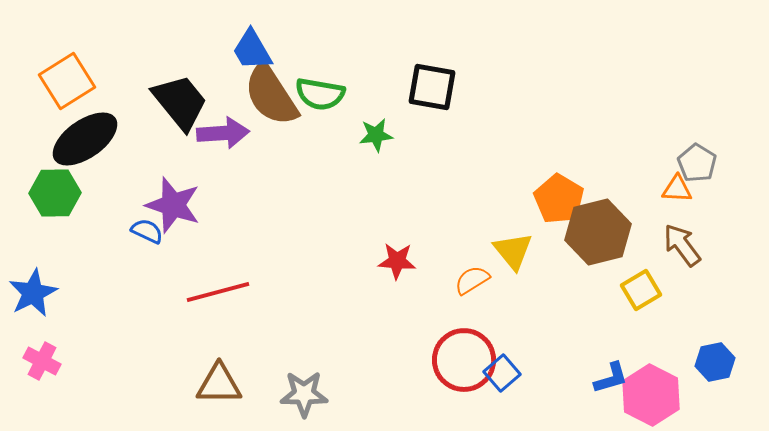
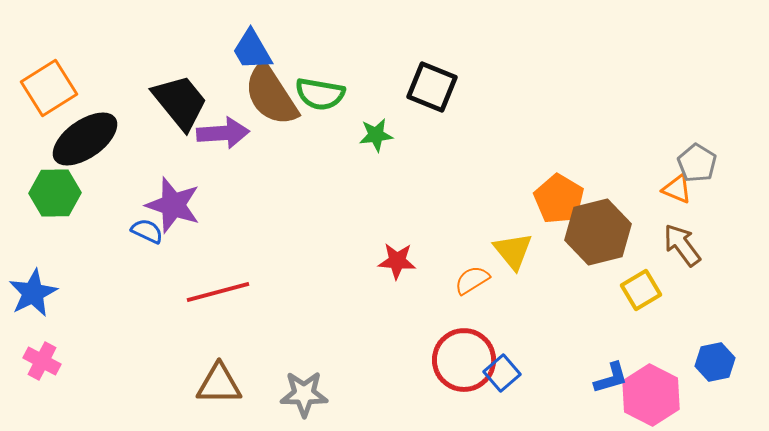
orange square: moved 18 px left, 7 px down
black square: rotated 12 degrees clockwise
orange triangle: rotated 20 degrees clockwise
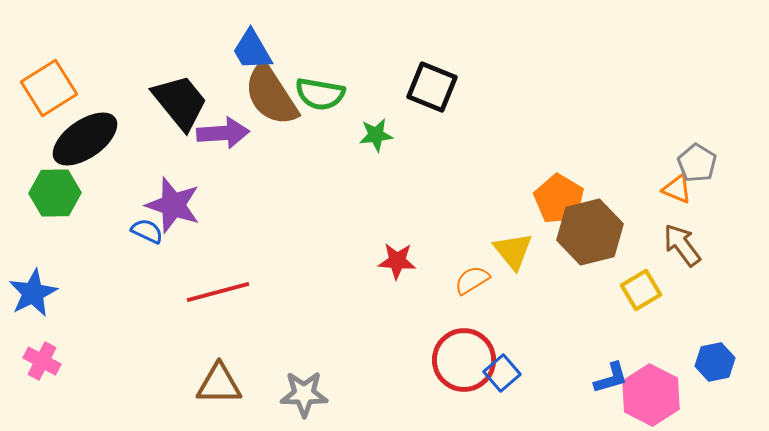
brown hexagon: moved 8 px left
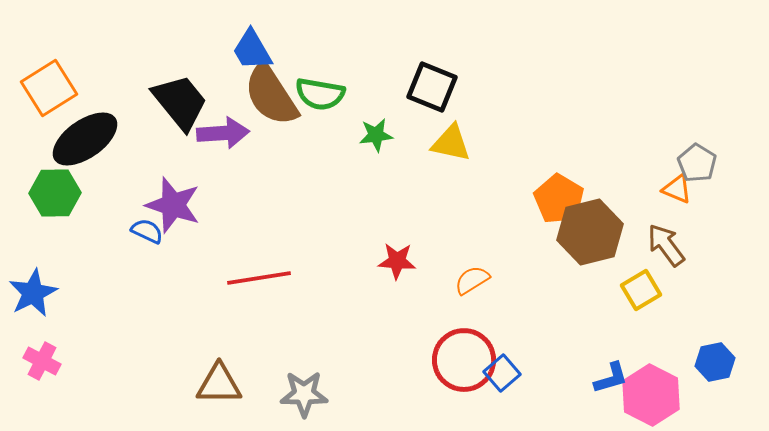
brown arrow: moved 16 px left
yellow triangle: moved 62 px left, 108 px up; rotated 39 degrees counterclockwise
red line: moved 41 px right, 14 px up; rotated 6 degrees clockwise
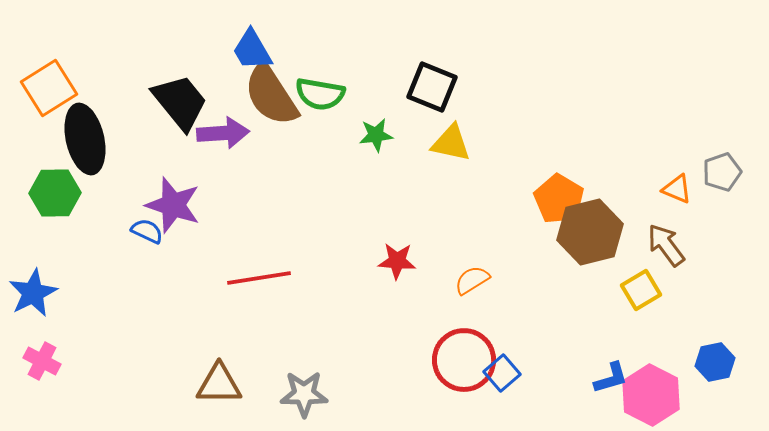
black ellipse: rotated 68 degrees counterclockwise
gray pentagon: moved 25 px right, 9 px down; rotated 21 degrees clockwise
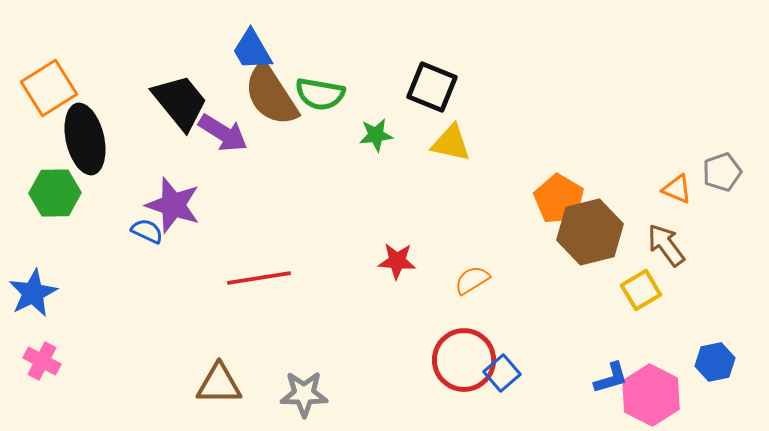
purple arrow: rotated 36 degrees clockwise
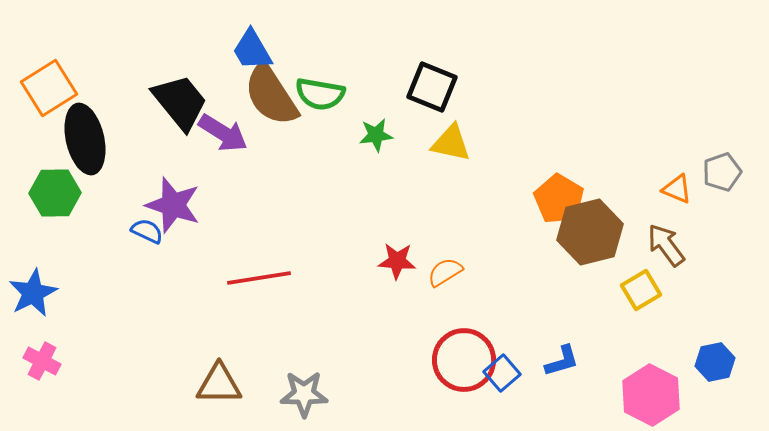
orange semicircle: moved 27 px left, 8 px up
blue L-shape: moved 49 px left, 17 px up
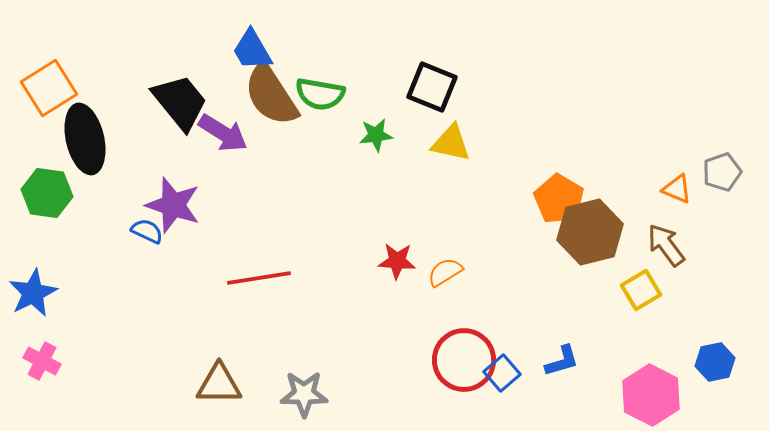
green hexagon: moved 8 px left; rotated 9 degrees clockwise
